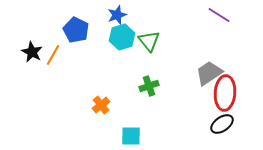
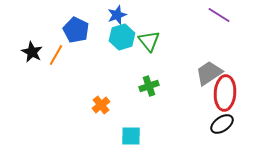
orange line: moved 3 px right
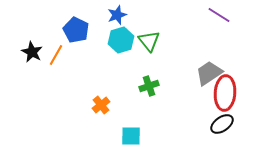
cyan hexagon: moved 1 px left, 3 px down
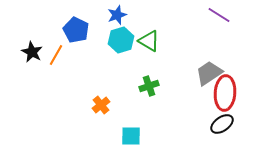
green triangle: rotated 20 degrees counterclockwise
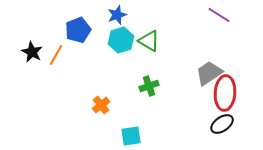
blue pentagon: moved 2 px right; rotated 25 degrees clockwise
cyan square: rotated 10 degrees counterclockwise
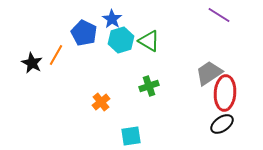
blue star: moved 5 px left, 4 px down; rotated 18 degrees counterclockwise
blue pentagon: moved 6 px right, 3 px down; rotated 25 degrees counterclockwise
black star: moved 11 px down
orange cross: moved 3 px up
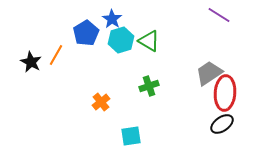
blue pentagon: moved 2 px right; rotated 15 degrees clockwise
black star: moved 1 px left, 1 px up
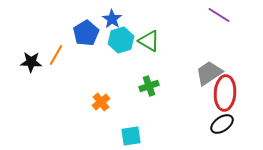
black star: rotated 25 degrees counterclockwise
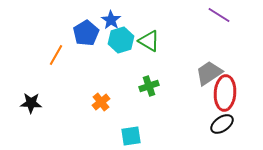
blue star: moved 1 px left, 1 px down
black star: moved 41 px down
